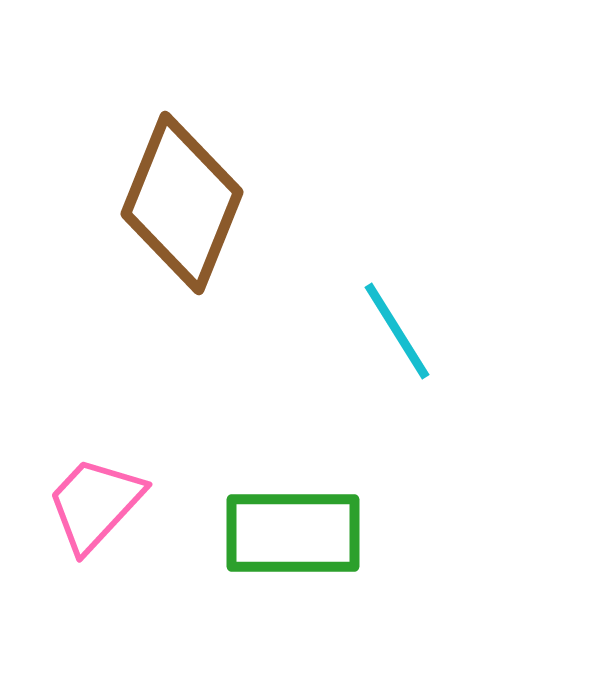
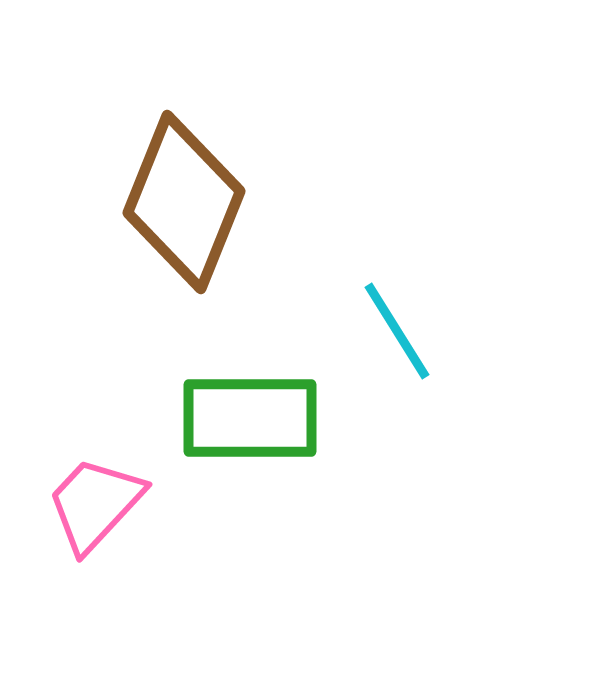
brown diamond: moved 2 px right, 1 px up
green rectangle: moved 43 px left, 115 px up
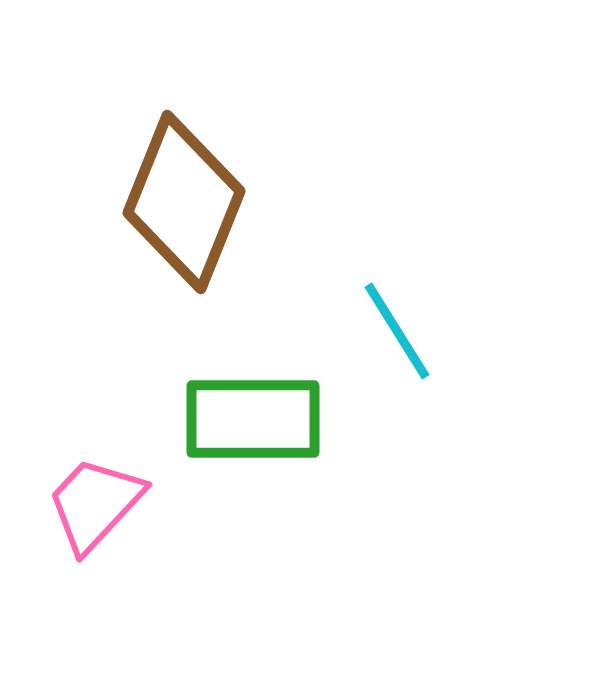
green rectangle: moved 3 px right, 1 px down
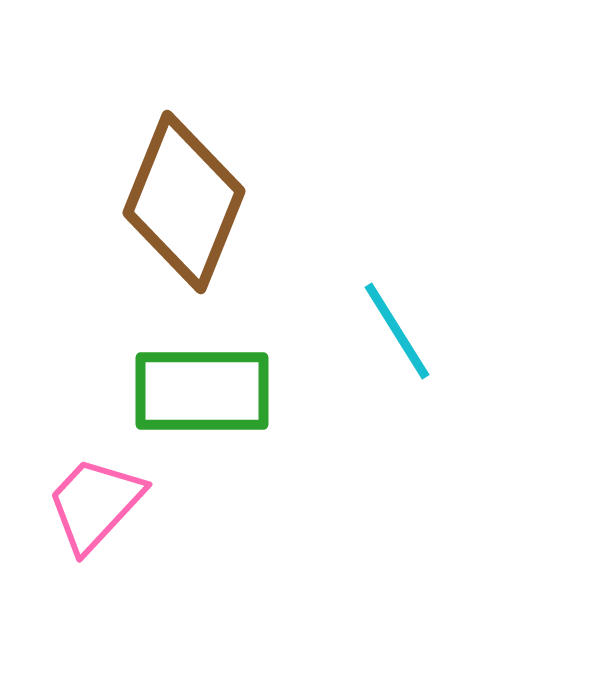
green rectangle: moved 51 px left, 28 px up
